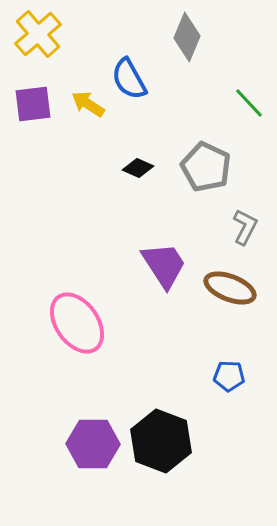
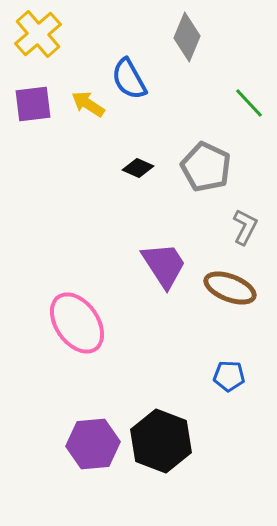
purple hexagon: rotated 6 degrees counterclockwise
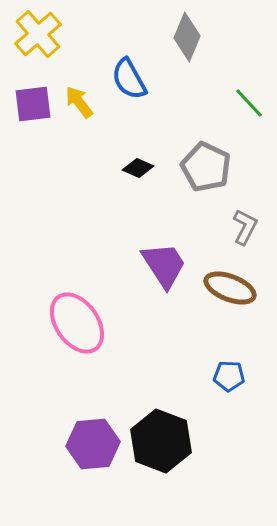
yellow arrow: moved 9 px left, 2 px up; rotated 20 degrees clockwise
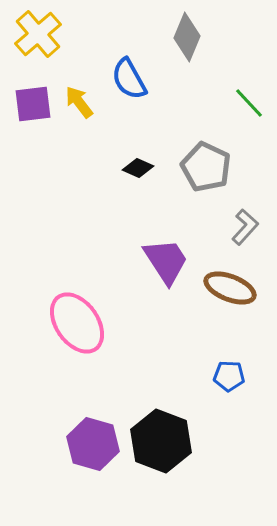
gray L-shape: rotated 15 degrees clockwise
purple trapezoid: moved 2 px right, 4 px up
purple hexagon: rotated 21 degrees clockwise
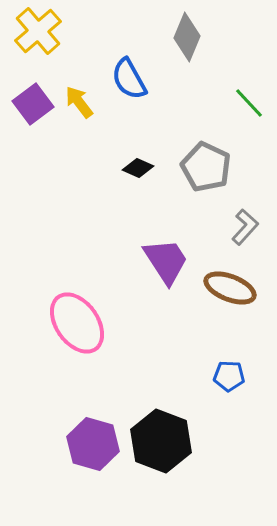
yellow cross: moved 3 px up
purple square: rotated 30 degrees counterclockwise
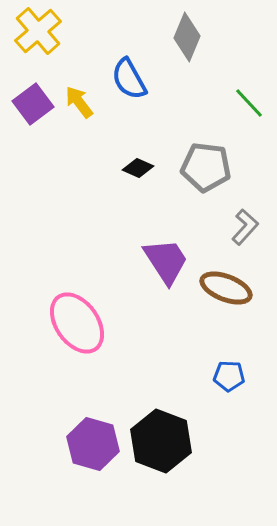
gray pentagon: rotated 18 degrees counterclockwise
brown ellipse: moved 4 px left
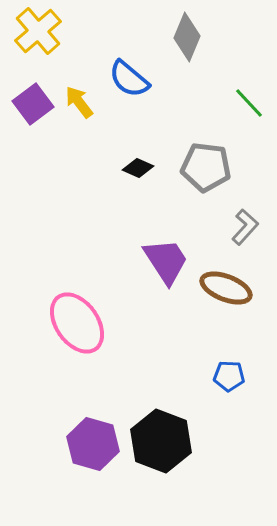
blue semicircle: rotated 21 degrees counterclockwise
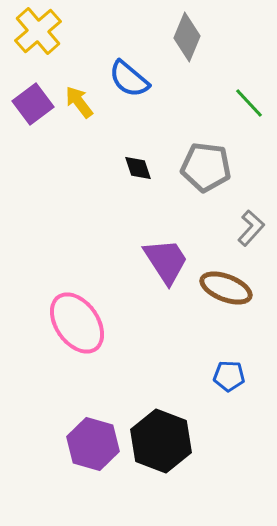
black diamond: rotated 48 degrees clockwise
gray L-shape: moved 6 px right, 1 px down
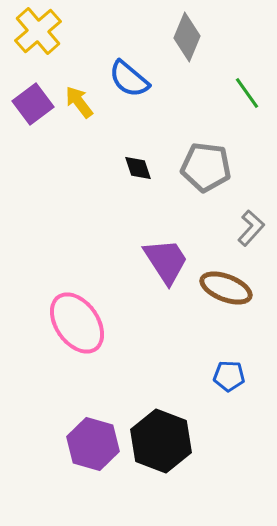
green line: moved 2 px left, 10 px up; rotated 8 degrees clockwise
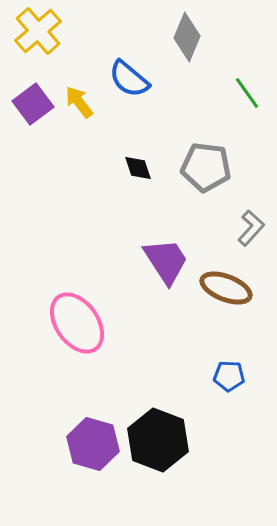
black hexagon: moved 3 px left, 1 px up
